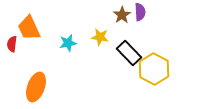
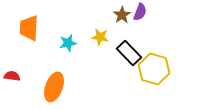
purple semicircle: rotated 24 degrees clockwise
orange trapezoid: rotated 28 degrees clockwise
red semicircle: moved 32 px down; rotated 91 degrees clockwise
yellow hexagon: rotated 12 degrees counterclockwise
orange ellipse: moved 18 px right
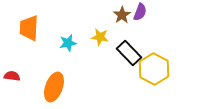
yellow hexagon: rotated 12 degrees clockwise
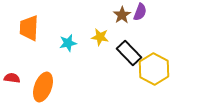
red semicircle: moved 2 px down
orange ellipse: moved 11 px left
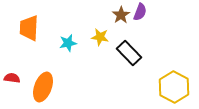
brown star: moved 1 px left
yellow hexagon: moved 20 px right, 18 px down
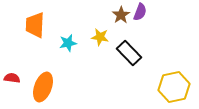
orange trapezoid: moved 6 px right, 3 px up
yellow hexagon: rotated 20 degrees clockwise
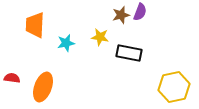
brown star: rotated 18 degrees clockwise
cyan star: moved 2 px left
black rectangle: rotated 35 degrees counterclockwise
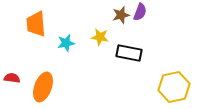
orange trapezoid: moved 1 px right, 1 px up; rotated 8 degrees counterclockwise
